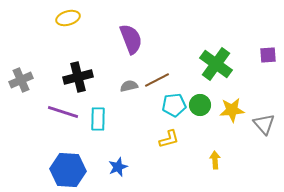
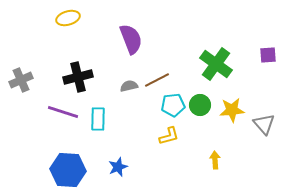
cyan pentagon: moved 1 px left
yellow L-shape: moved 3 px up
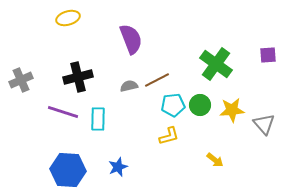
yellow arrow: rotated 132 degrees clockwise
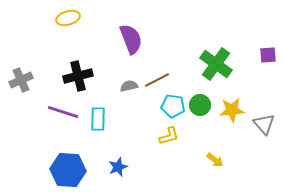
black cross: moved 1 px up
cyan pentagon: moved 1 px down; rotated 15 degrees clockwise
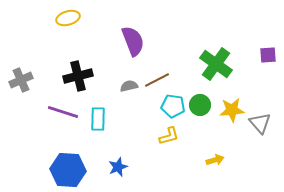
purple semicircle: moved 2 px right, 2 px down
gray triangle: moved 4 px left, 1 px up
yellow arrow: rotated 54 degrees counterclockwise
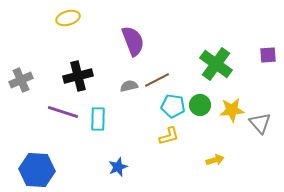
blue hexagon: moved 31 px left
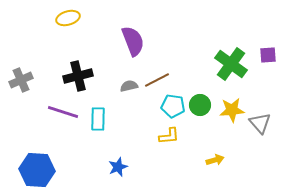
green cross: moved 15 px right
yellow L-shape: rotated 10 degrees clockwise
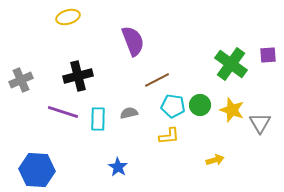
yellow ellipse: moved 1 px up
gray semicircle: moved 27 px down
yellow star: rotated 25 degrees clockwise
gray triangle: rotated 10 degrees clockwise
blue star: rotated 18 degrees counterclockwise
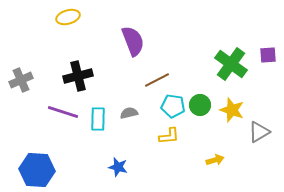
gray triangle: moved 1 px left, 9 px down; rotated 30 degrees clockwise
blue star: rotated 18 degrees counterclockwise
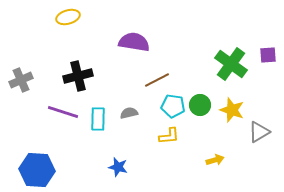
purple semicircle: moved 1 px right, 1 px down; rotated 60 degrees counterclockwise
